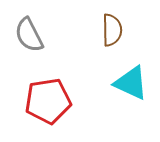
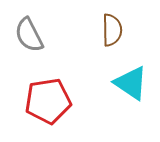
cyan triangle: rotated 9 degrees clockwise
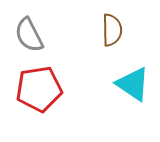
cyan triangle: moved 2 px right, 1 px down
red pentagon: moved 9 px left, 12 px up
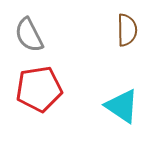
brown semicircle: moved 15 px right
cyan triangle: moved 11 px left, 22 px down
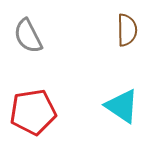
gray semicircle: moved 1 px left, 1 px down
red pentagon: moved 6 px left, 23 px down
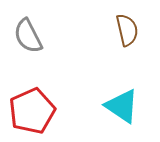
brown semicircle: rotated 12 degrees counterclockwise
red pentagon: moved 1 px left, 1 px up; rotated 15 degrees counterclockwise
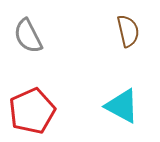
brown semicircle: moved 1 px right, 1 px down
cyan triangle: rotated 6 degrees counterclockwise
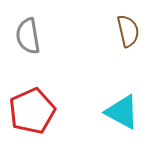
gray semicircle: rotated 18 degrees clockwise
cyan triangle: moved 6 px down
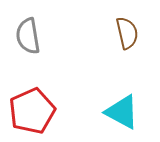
brown semicircle: moved 1 px left, 2 px down
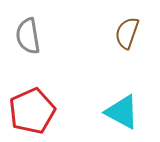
brown semicircle: rotated 148 degrees counterclockwise
